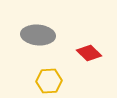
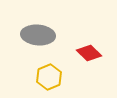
yellow hexagon: moved 4 px up; rotated 20 degrees counterclockwise
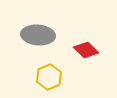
red diamond: moved 3 px left, 3 px up
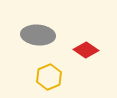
red diamond: rotated 10 degrees counterclockwise
